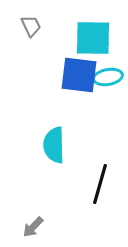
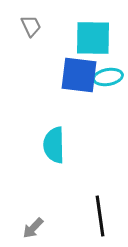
black line: moved 32 px down; rotated 24 degrees counterclockwise
gray arrow: moved 1 px down
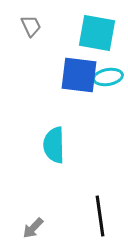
cyan square: moved 4 px right, 5 px up; rotated 9 degrees clockwise
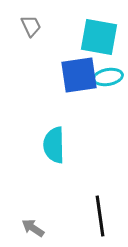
cyan square: moved 2 px right, 4 px down
blue square: rotated 15 degrees counterclockwise
gray arrow: rotated 80 degrees clockwise
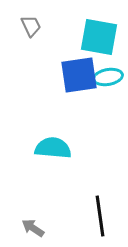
cyan semicircle: moved 1 px left, 3 px down; rotated 96 degrees clockwise
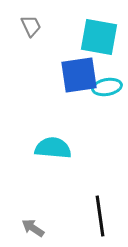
cyan ellipse: moved 1 px left, 10 px down
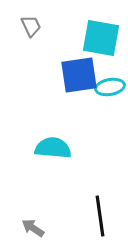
cyan square: moved 2 px right, 1 px down
cyan ellipse: moved 3 px right
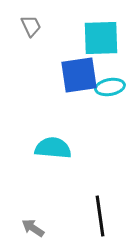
cyan square: rotated 12 degrees counterclockwise
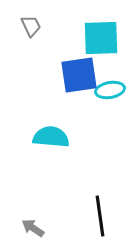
cyan ellipse: moved 3 px down
cyan semicircle: moved 2 px left, 11 px up
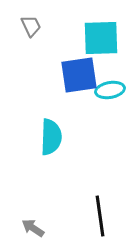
cyan semicircle: rotated 87 degrees clockwise
